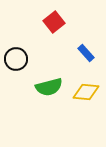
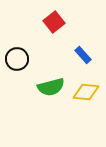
blue rectangle: moved 3 px left, 2 px down
black circle: moved 1 px right
green semicircle: moved 2 px right
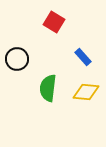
red square: rotated 20 degrees counterclockwise
blue rectangle: moved 2 px down
green semicircle: moved 3 px left, 1 px down; rotated 112 degrees clockwise
